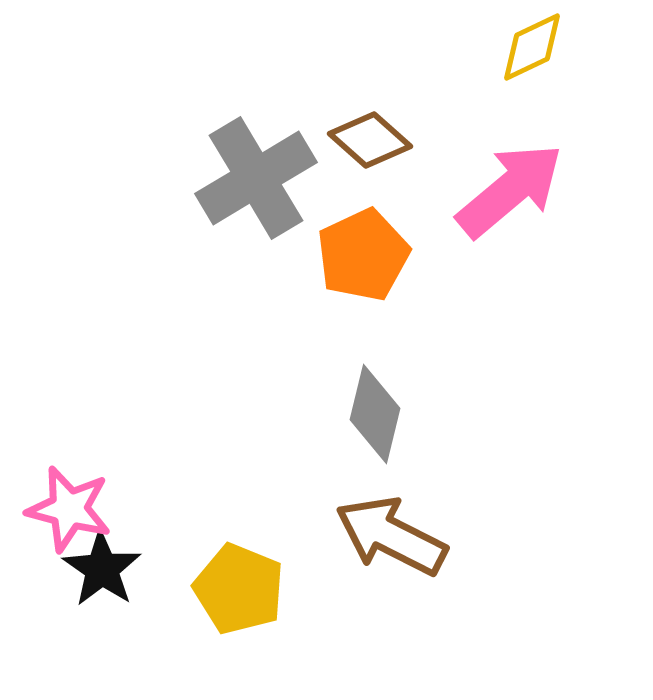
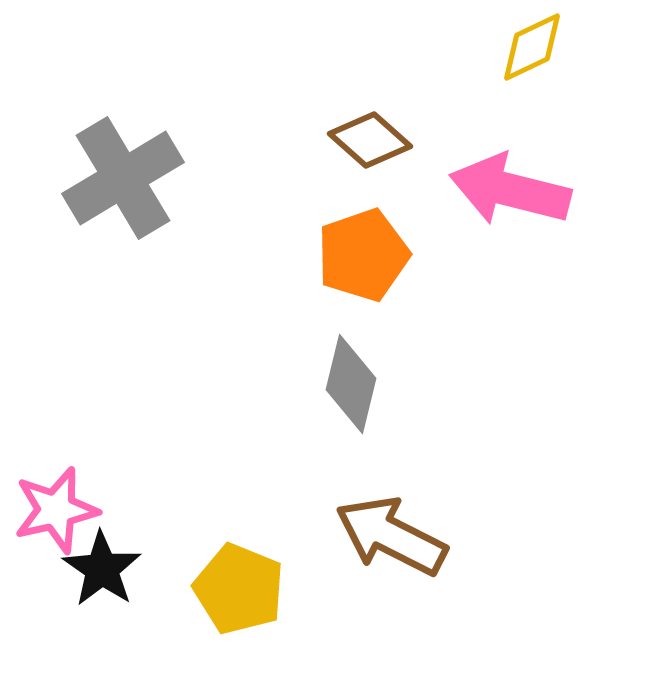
gray cross: moved 133 px left
pink arrow: rotated 126 degrees counterclockwise
orange pentagon: rotated 6 degrees clockwise
gray diamond: moved 24 px left, 30 px up
pink star: moved 13 px left, 1 px down; rotated 28 degrees counterclockwise
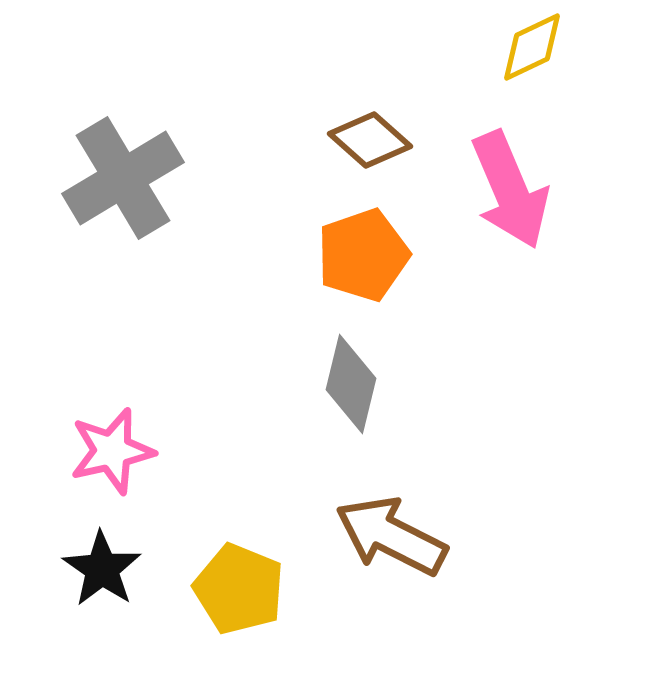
pink arrow: rotated 127 degrees counterclockwise
pink star: moved 56 px right, 59 px up
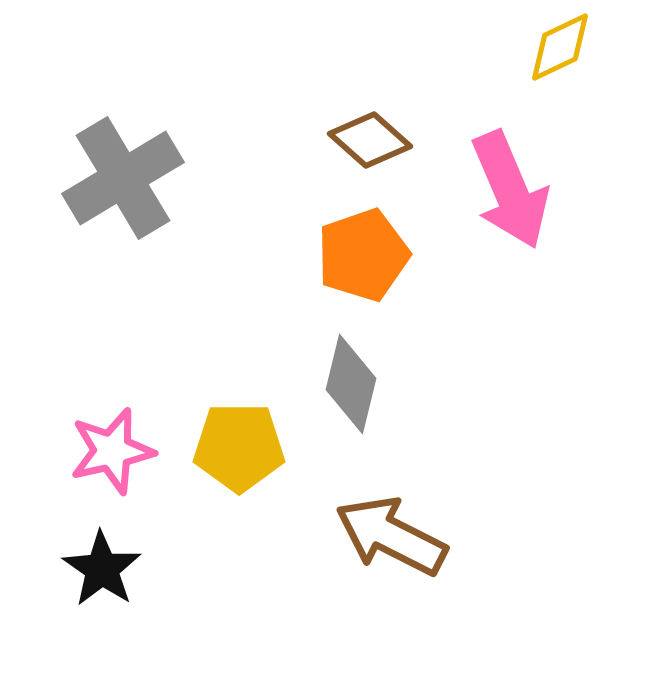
yellow diamond: moved 28 px right
yellow pentagon: moved 142 px up; rotated 22 degrees counterclockwise
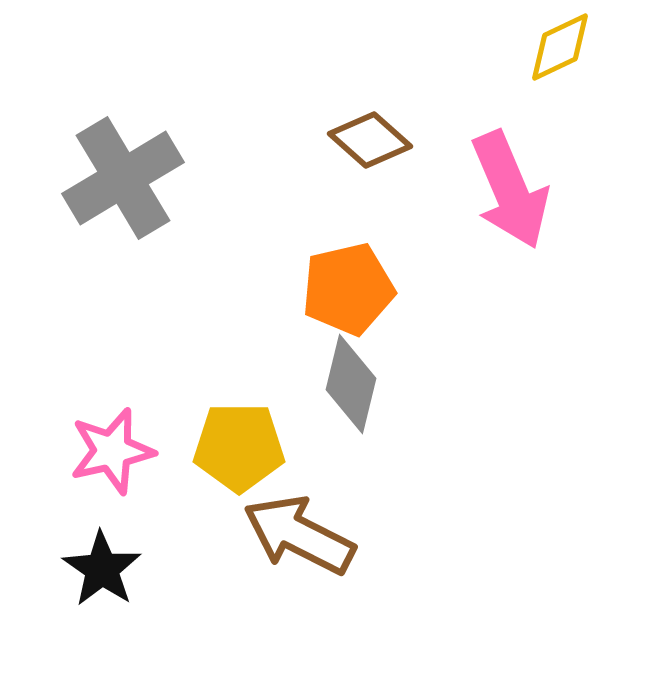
orange pentagon: moved 15 px left, 34 px down; rotated 6 degrees clockwise
brown arrow: moved 92 px left, 1 px up
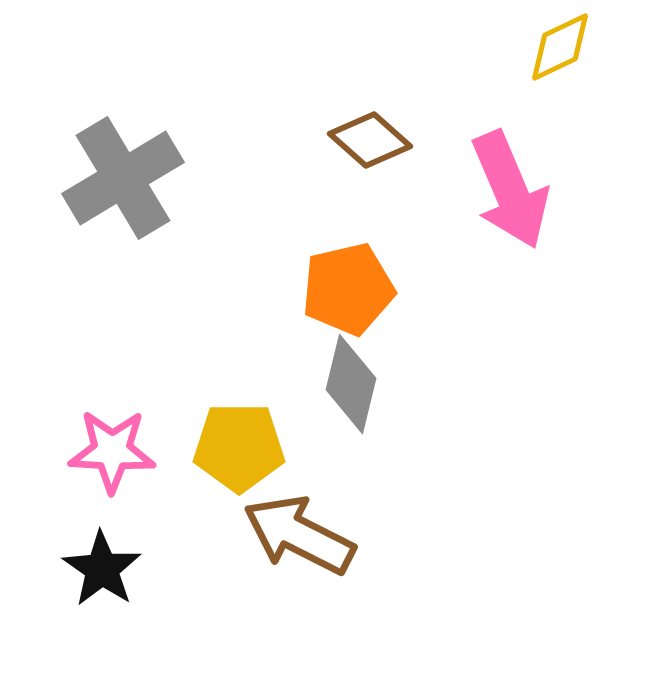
pink star: rotated 16 degrees clockwise
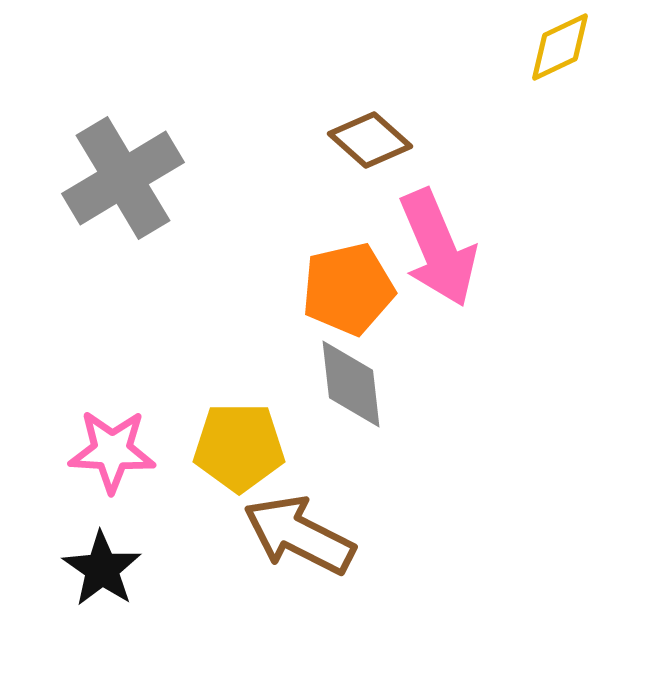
pink arrow: moved 72 px left, 58 px down
gray diamond: rotated 20 degrees counterclockwise
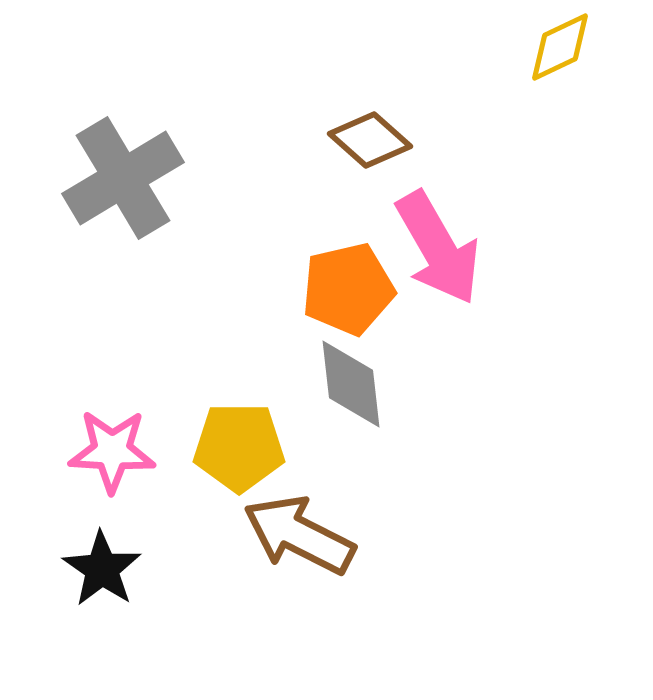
pink arrow: rotated 7 degrees counterclockwise
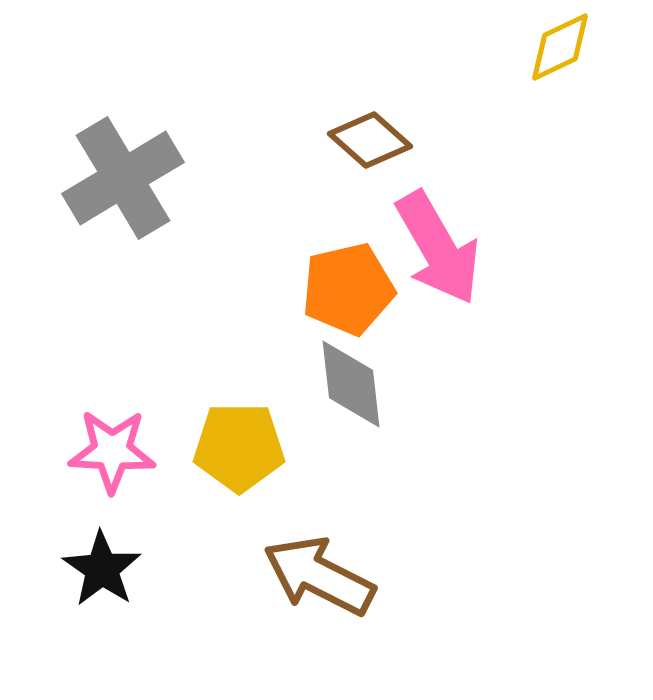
brown arrow: moved 20 px right, 41 px down
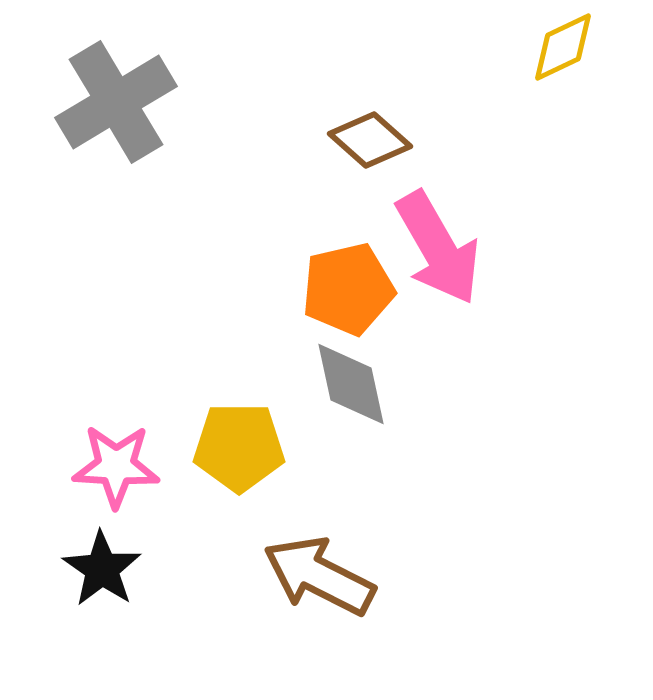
yellow diamond: moved 3 px right
gray cross: moved 7 px left, 76 px up
gray diamond: rotated 6 degrees counterclockwise
pink star: moved 4 px right, 15 px down
